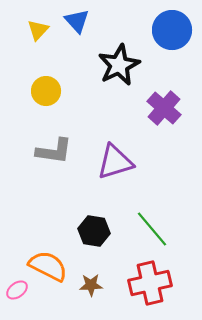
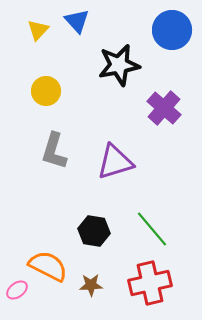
black star: rotated 15 degrees clockwise
gray L-shape: rotated 99 degrees clockwise
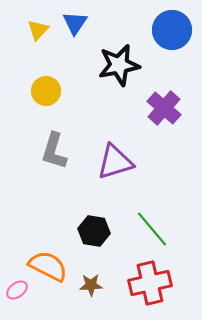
blue triangle: moved 2 px left, 2 px down; rotated 16 degrees clockwise
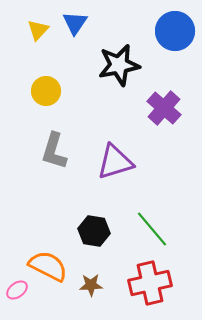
blue circle: moved 3 px right, 1 px down
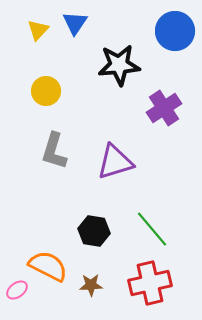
black star: rotated 6 degrees clockwise
purple cross: rotated 16 degrees clockwise
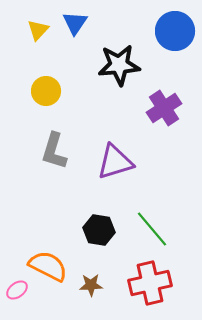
black hexagon: moved 5 px right, 1 px up
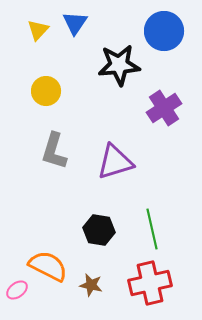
blue circle: moved 11 px left
green line: rotated 27 degrees clockwise
brown star: rotated 15 degrees clockwise
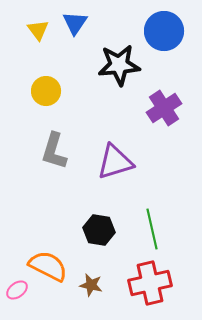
yellow triangle: rotated 20 degrees counterclockwise
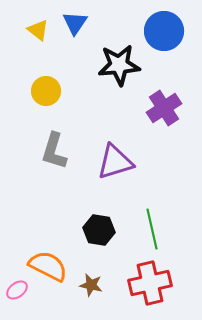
yellow triangle: rotated 15 degrees counterclockwise
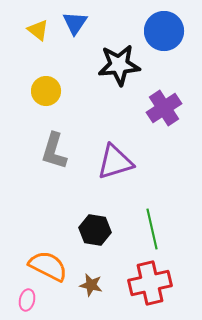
black hexagon: moved 4 px left
pink ellipse: moved 10 px right, 10 px down; rotated 40 degrees counterclockwise
